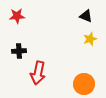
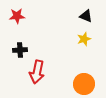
yellow star: moved 6 px left
black cross: moved 1 px right, 1 px up
red arrow: moved 1 px left, 1 px up
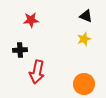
red star: moved 14 px right, 4 px down
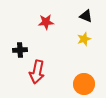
red star: moved 15 px right, 2 px down
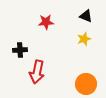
orange circle: moved 2 px right
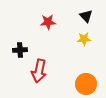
black triangle: rotated 24 degrees clockwise
red star: moved 2 px right
yellow star: rotated 16 degrees clockwise
red arrow: moved 2 px right, 1 px up
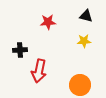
black triangle: rotated 32 degrees counterclockwise
yellow star: moved 2 px down
orange circle: moved 6 px left, 1 px down
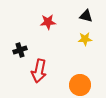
yellow star: moved 1 px right, 2 px up
black cross: rotated 16 degrees counterclockwise
